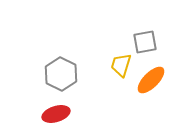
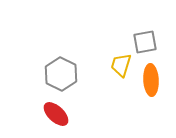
orange ellipse: rotated 48 degrees counterclockwise
red ellipse: rotated 60 degrees clockwise
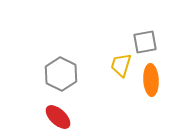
red ellipse: moved 2 px right, 3 px down
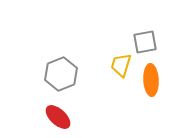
gray hexagon: rotated 12 degrees clockwise
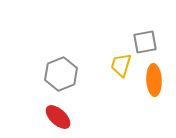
orange ellipse: moved 3 px right
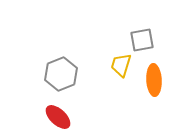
gray square: moved 3 px left, 2 px up
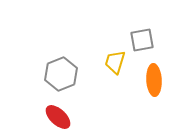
yellow trapezoid: moved 6 px left, 3 px up
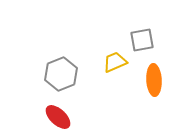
yellow trapezoid: rotated 50 degrees clockwise
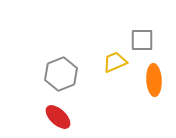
gray square: rotated 10 degrees clockwise
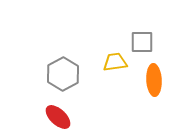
gray square: moved 2 px down
yellow trapezoid: rotated 15 degrees clockwise
gray hexagon: moved 2 px right; rotated 8 degrees counterclockwise
